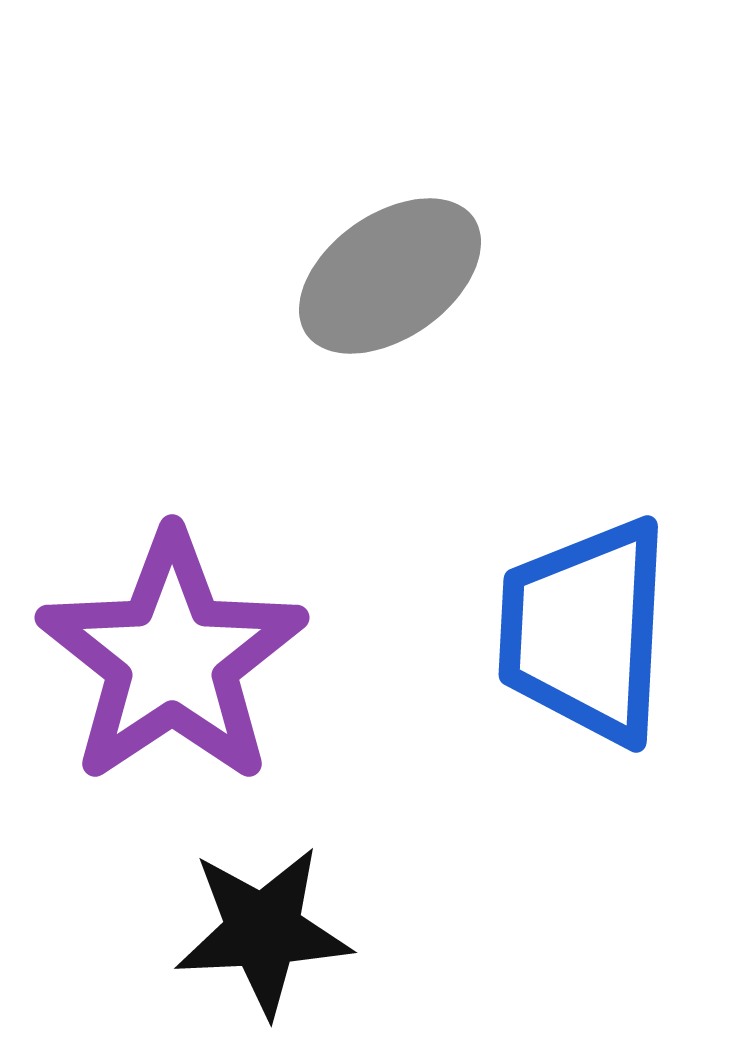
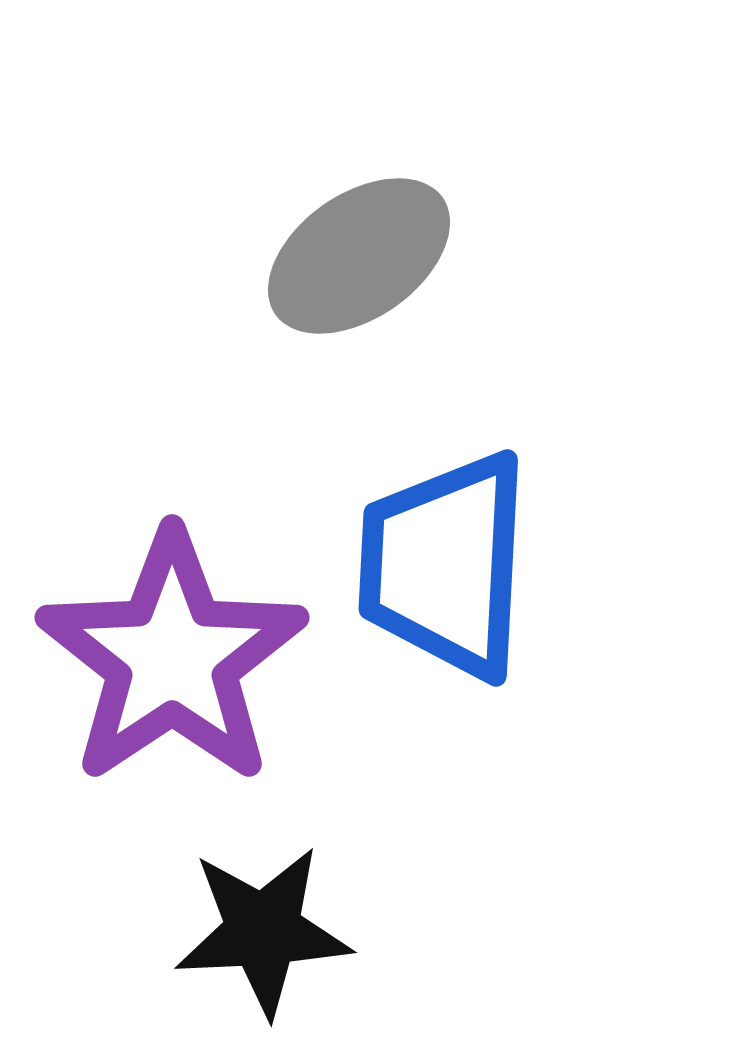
gray ellipse: moved 31 px left, 20 px up
blue trapezoid: moved 140 px left, 66 px up
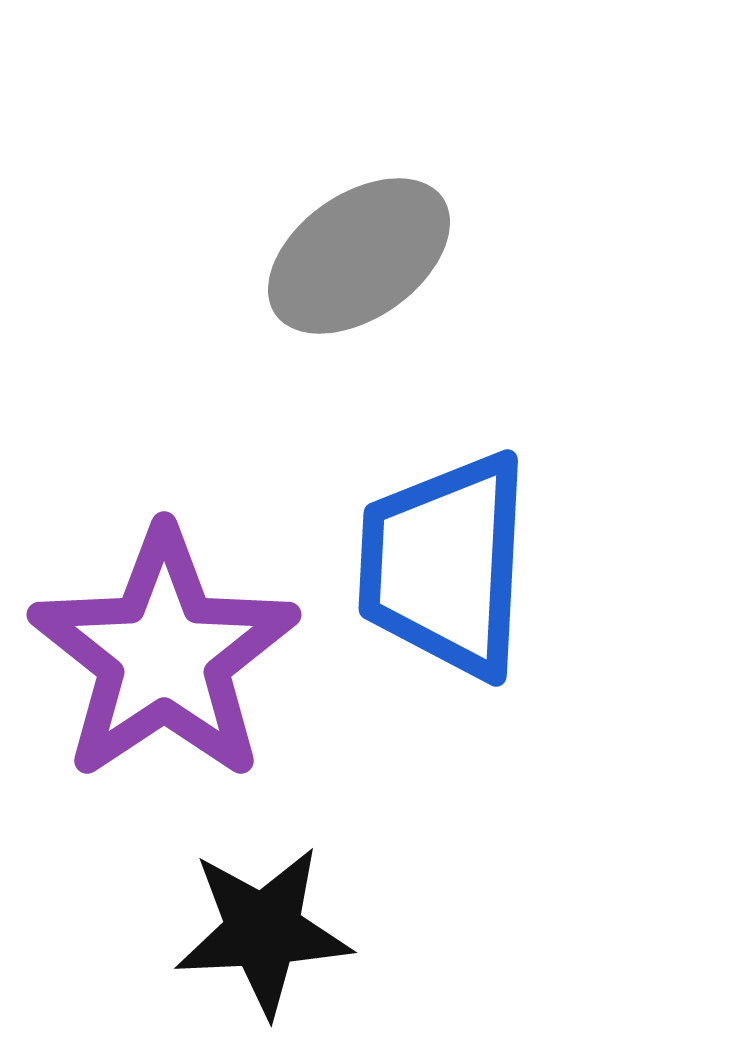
purple star: moved 8 px left, 3 px up
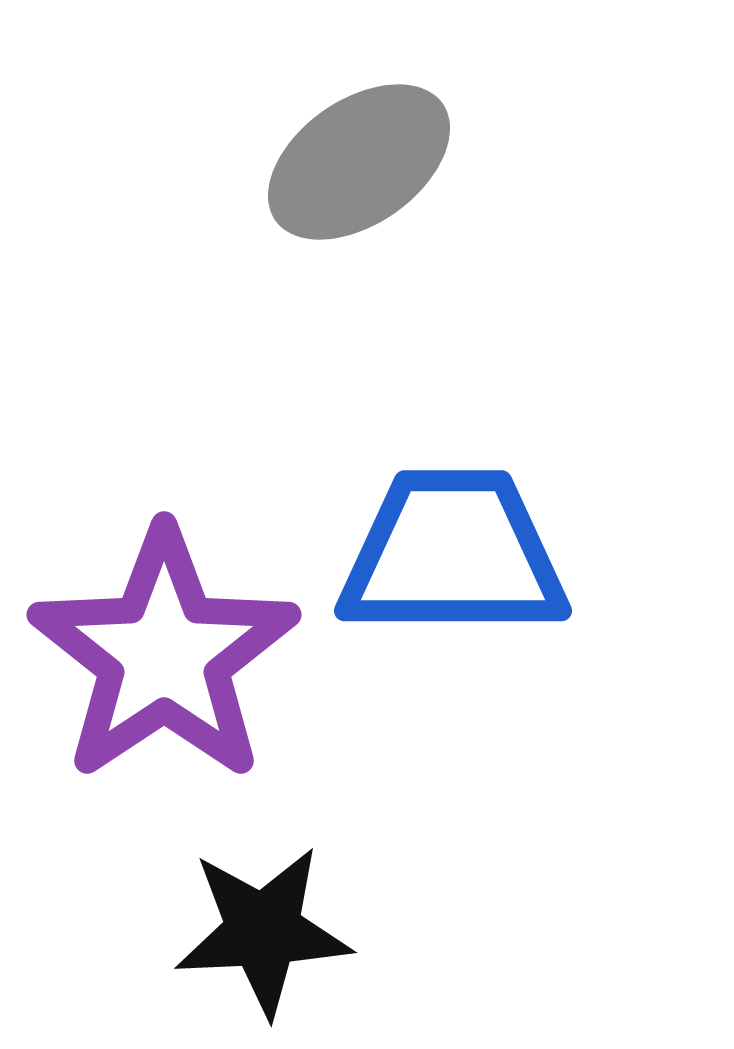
gray ellipse: moved 94 px up
blue trapezoid: moved 8 px right, 11 px up; rotated 87 degrees clockwise
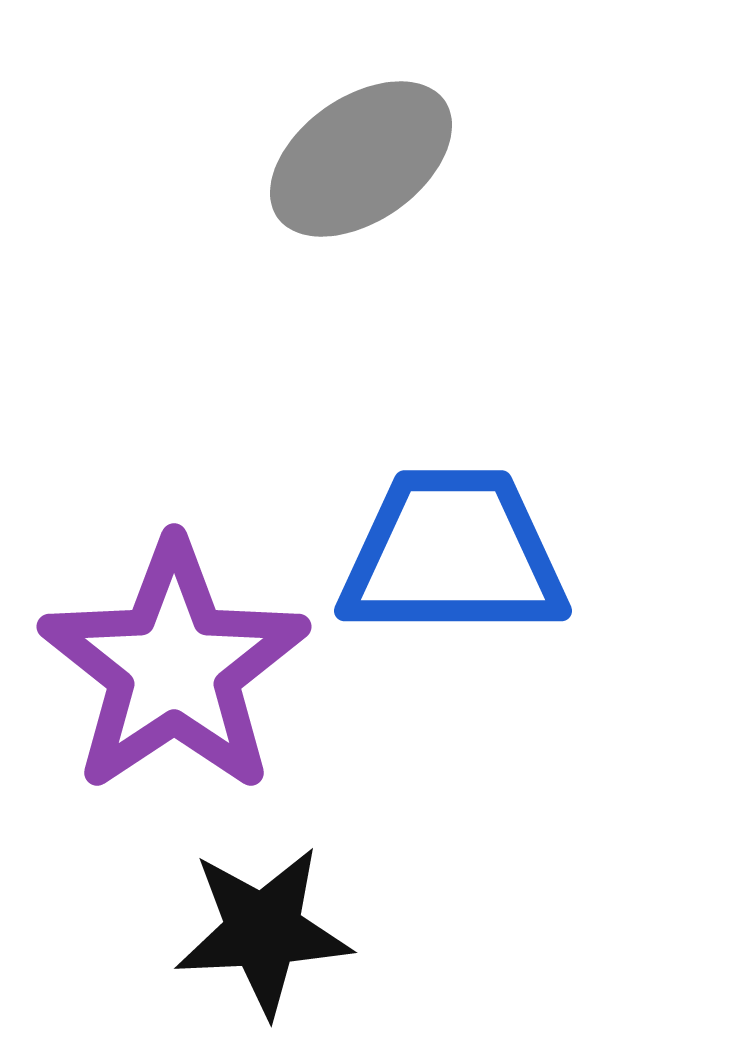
gray ellipse: moved 2 px right, 3 px up
purple star: moved 10 px right, 12 px down
